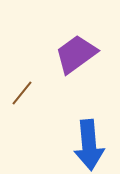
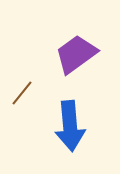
blue arrow: moved 19 px left, 19 px up
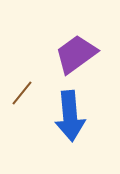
blue arrow: moved 10 px up
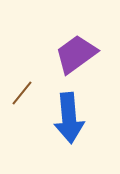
blue arrow: moved 1 px left, 2 px down
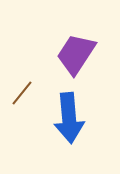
purple trapezoid: rotated 21 degrees counterclockwise
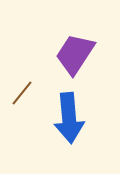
purple trapezoid: moved 1 px left
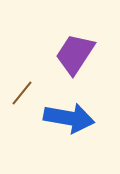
blue arrow: rotated 75 degrees counterclockwise
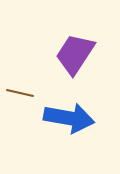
brown line: moved 2 px left; rotated 64 degrees clockwise
